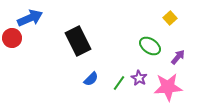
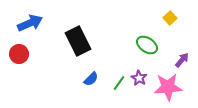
blue arrow: moved 5 px down
red circle: moved 7 px right, 16 px down
green ellipse: moved 3 px left, 1 px up
purple arrow: moved 4 px right, 3 px down
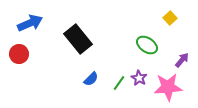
black rectangle: moved 2 px up; rotated 12 degrees counterclockwise
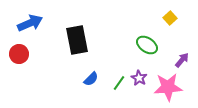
black rectangle: moved 1 px left, 1 px down; rotated 28 degrees clockwise
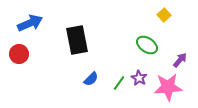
yellow square: moved 6 px left, 3 px up
purple arrow: moved 2 px left
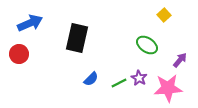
black rectangle: moved 2 px up; rotated 24 degrees clockwise
green line: rotated 28 degrees clockwise
pink star: moved 1 px down
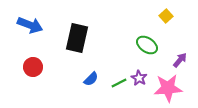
yellow square: moved 2 px right, 1 px down
blue arrow: moved 2 px down; rotated 45 degrees clockwise
red circle: moved 14 px right, 13 px down
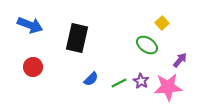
yellow square: moved 4 px left, 7 px down
purple star: moved 2 px right, 3 px down
pink star: moved 1 px up
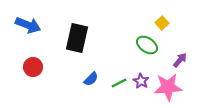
blue arrow: moved 2 px left
